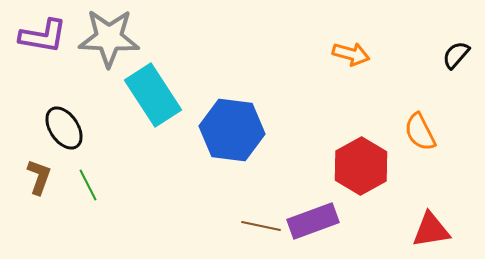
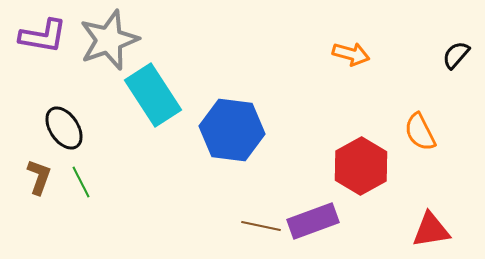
gray star: moved 2 px down; rotated 22 degrees counterclockwise
green line: moved 7 px left, 3 px up
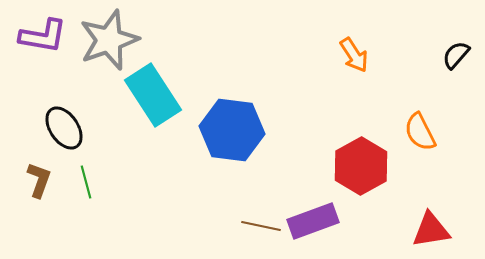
orange arrow: moved 3 px right, 1 px down; rotated 42 degrees clockwise
brown L-shape: moved 3 px down
green line: moved 5 px right; rotated 12 degrees clockwise
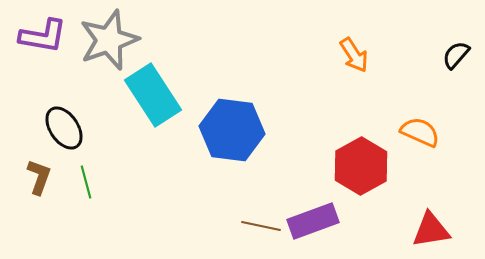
orange semicircle: rotated 141 degrees clockwise
brown L-shape: moved 3 px up
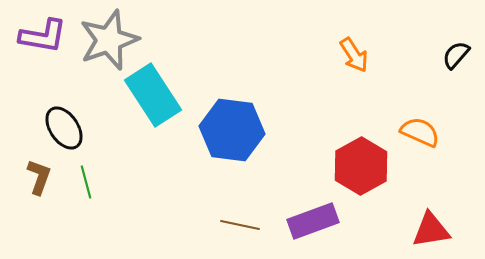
brown line: moved 21 px left, 1 px up
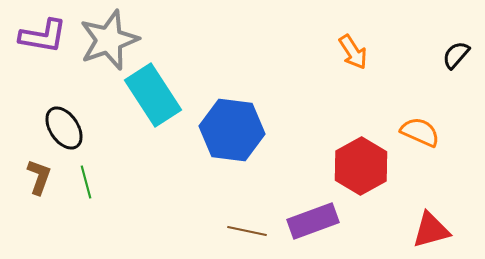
orange arrow: moved 1 px left, 3 px up
brown line: moved 7 px right, 6 px down
red triangle: rotated 6 degrees counterclockwise
